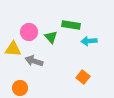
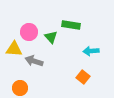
cyan arrow: moved 2 px right, 10 px down
yellow triangle: moved 1 px right
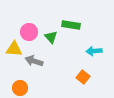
cyan arrow: moved 3 px right
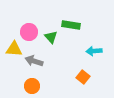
orange circle: moved 12 px right, 2 px up
